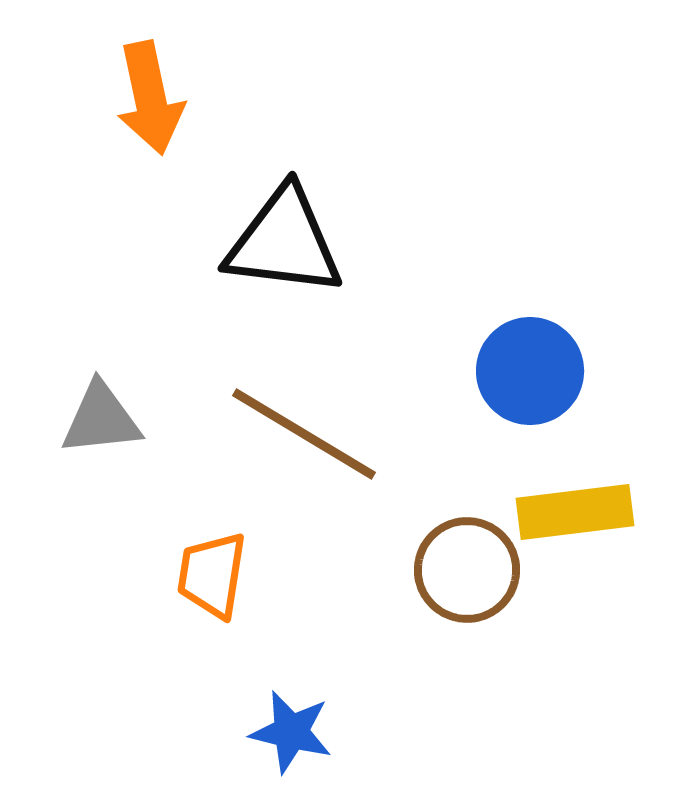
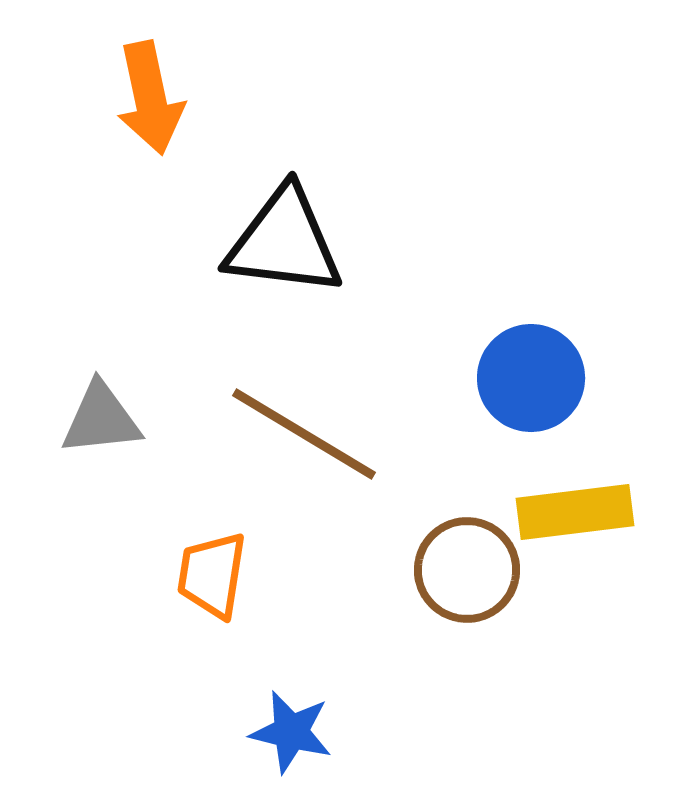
blue circle: moved 1 px right, 7 px down
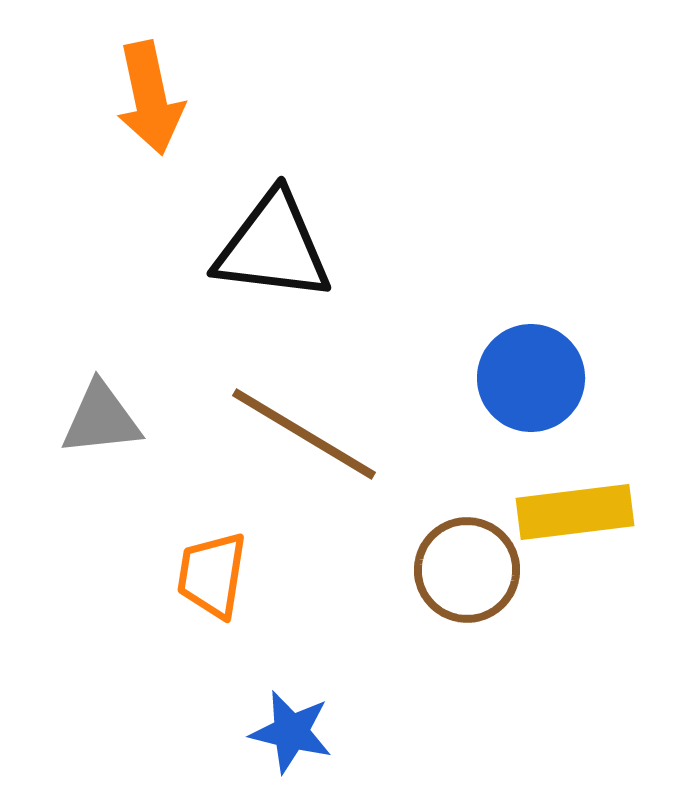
black triangle: moved 11 px left, 5 px down
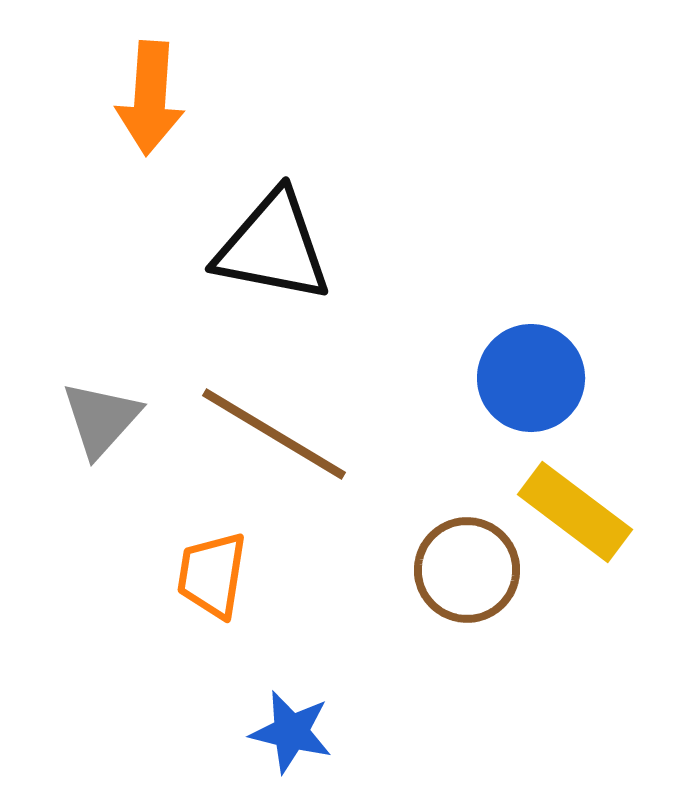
orange arrow: rotated 16 degrees clockwise
black triangle: rotated 4 degrees clockwise
gray triangle: rotated 42 degrees counterclockwise
brown line: moved 30 px left
yellow rectangle: rotated 44 degrees clockwise
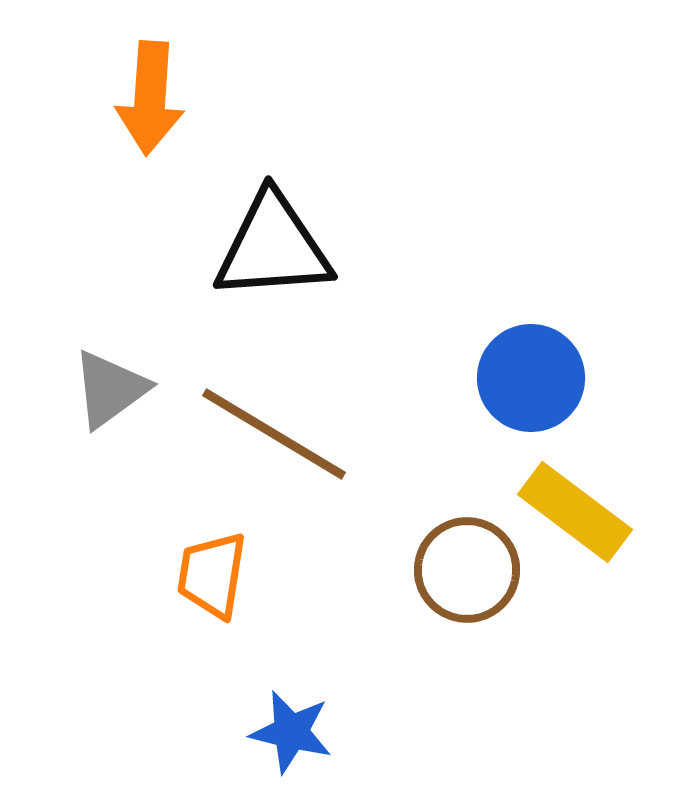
black triangle: rotated 15 degrees counterclockwise
gray triangle: moved 9 px right, 30 px up; rotated 12 degrees clockwise
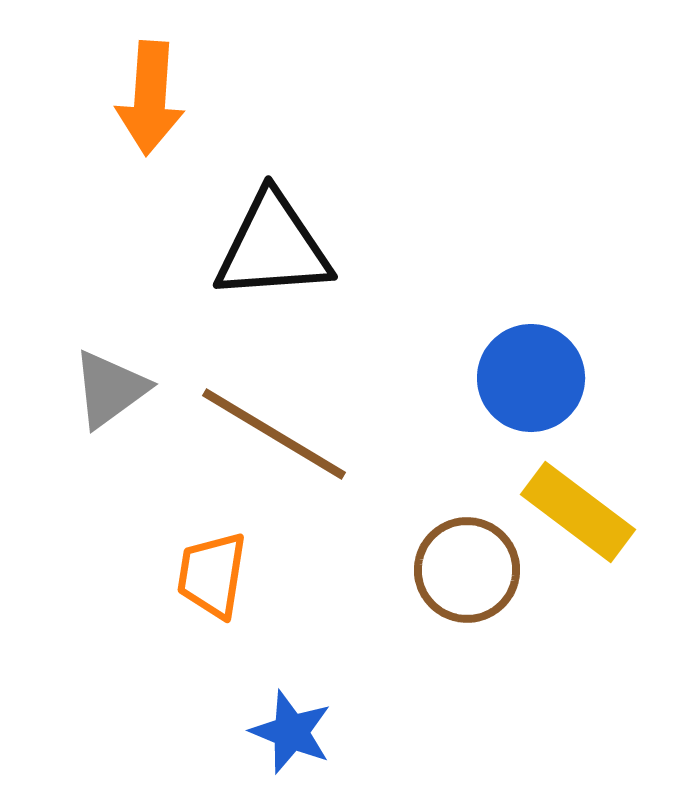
yellow rectangle: moved 3 px right
blue star: rotated 8 degrees clockwise
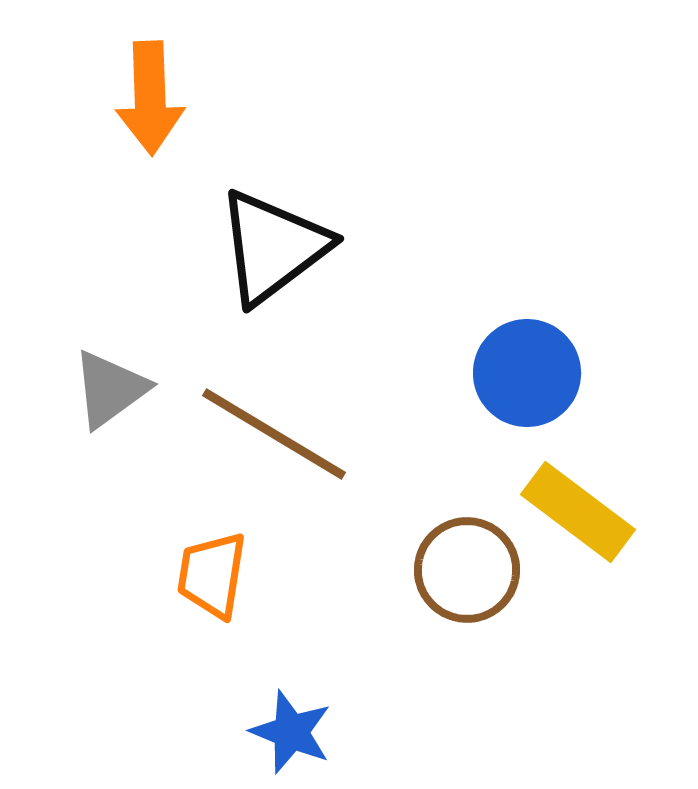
orange arrow: rotated 6 degrees counterclockwise
black triangle: rotated 33 degrees counterclockwise
blue circle: moved 4 px left, 5 px up
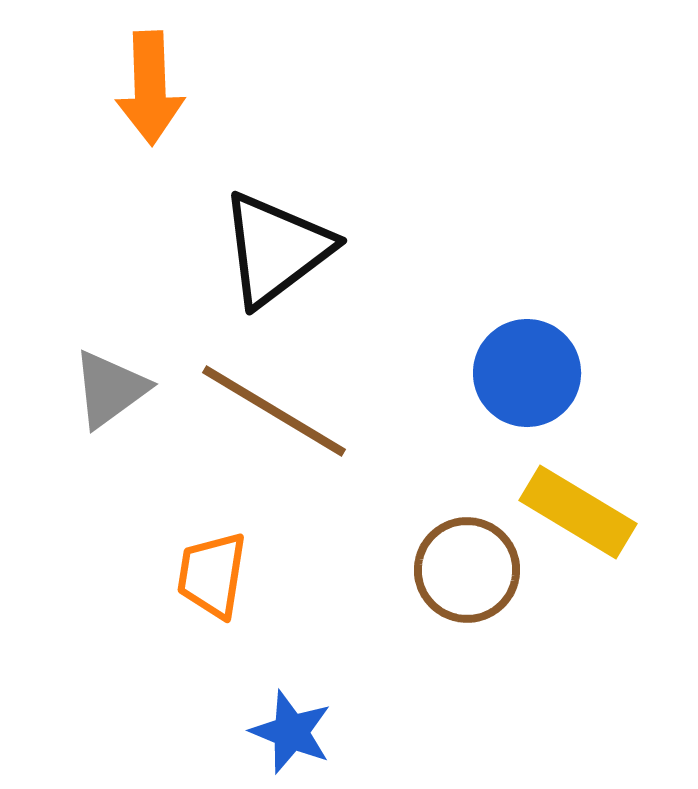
orange arrow: moved 10 px up
black triangle: moved 3 px right, 2 px down
brown line: moved 23 px up
yellow rectangle: rotated 6 degrees counterclockwise
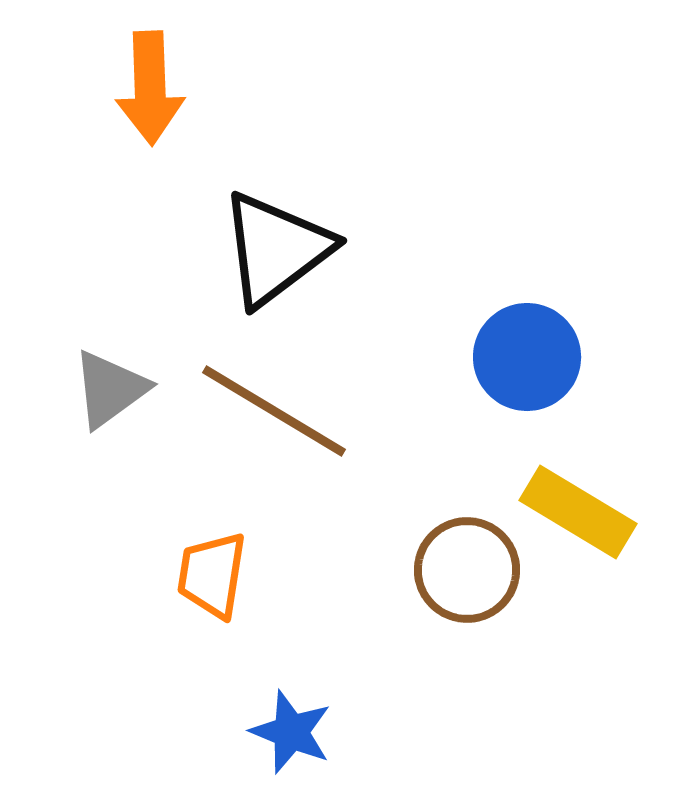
blue circle: moved 16 px up
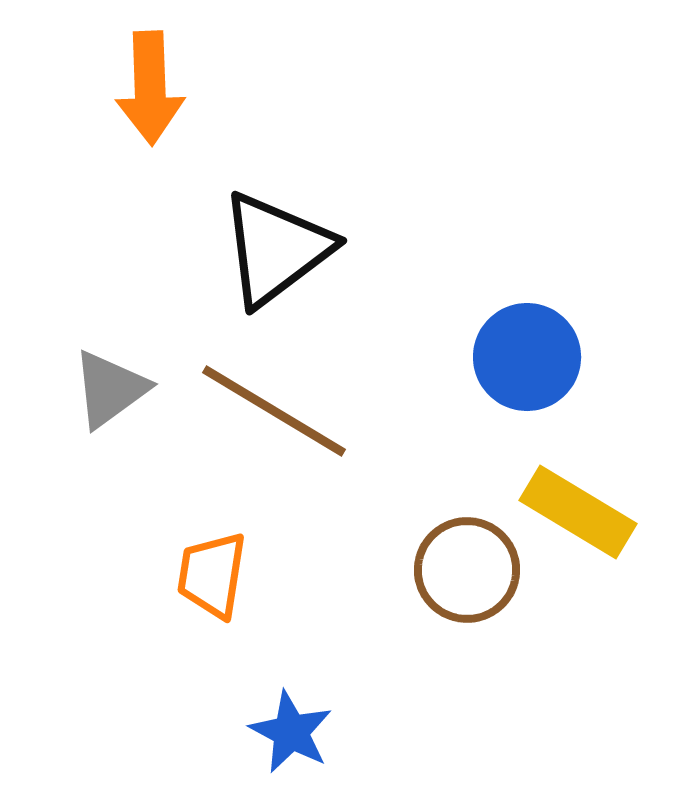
blue star: rotated 6 degrees clockwise
